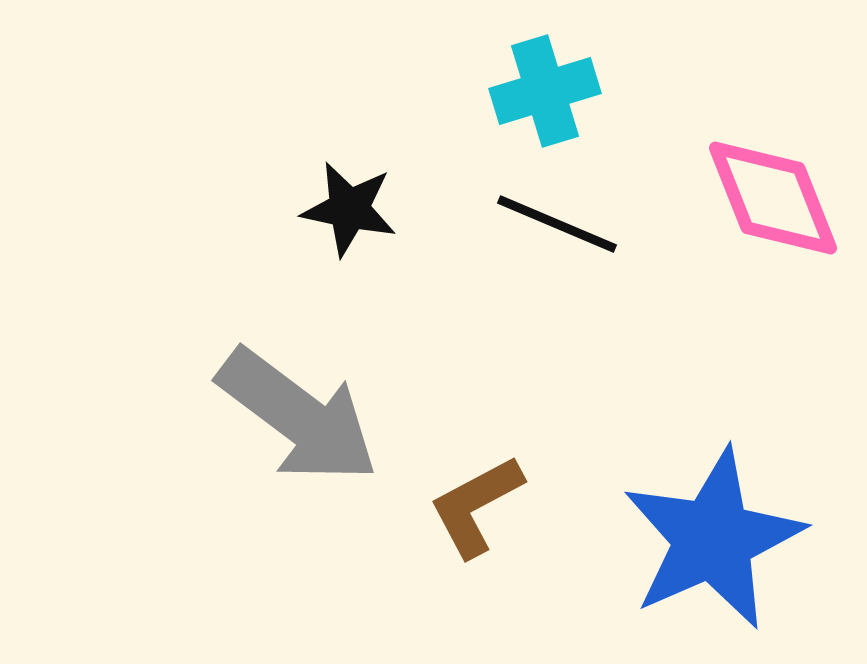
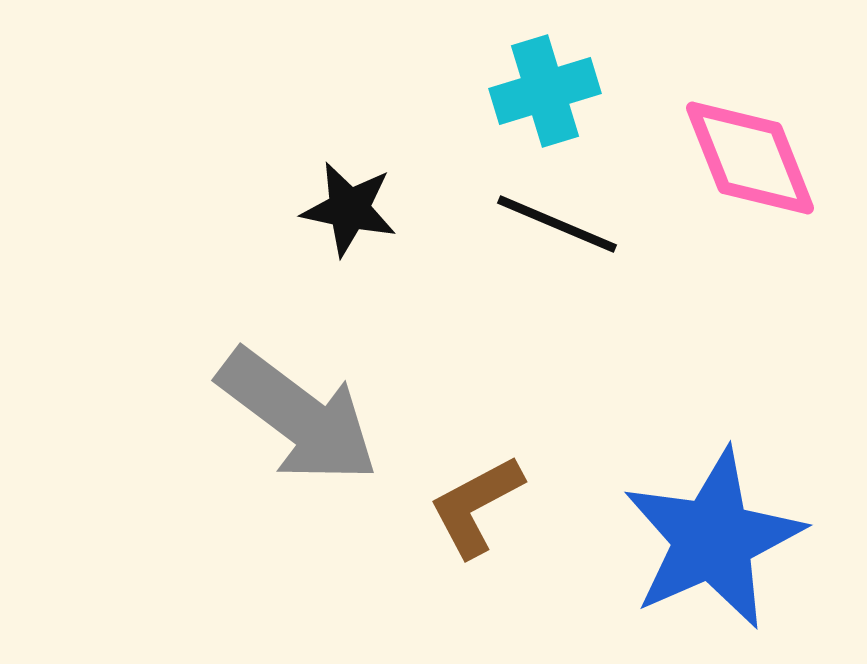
pink diamond: moved 23 px left, 40 px up
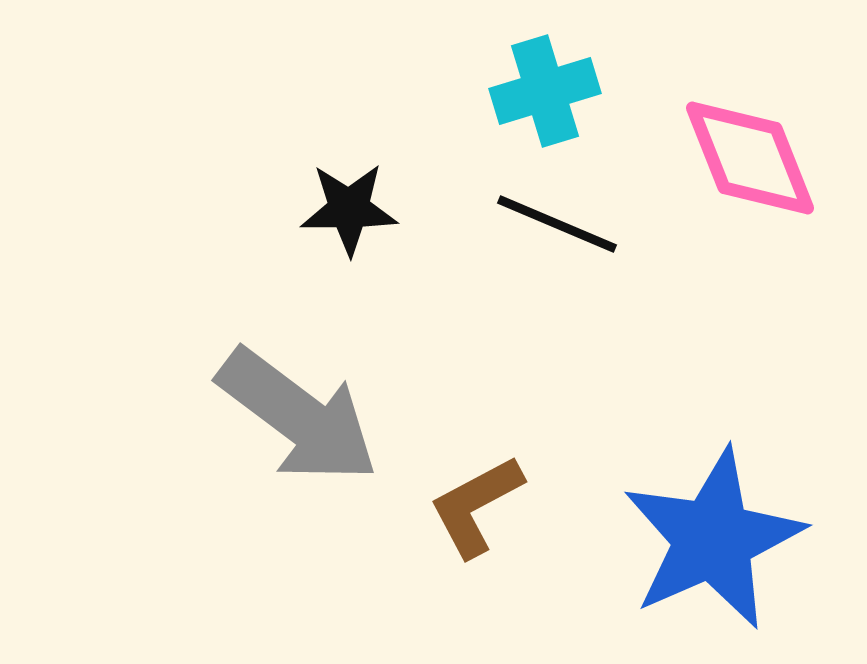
black star: rotated 12 degrees counterclockwise
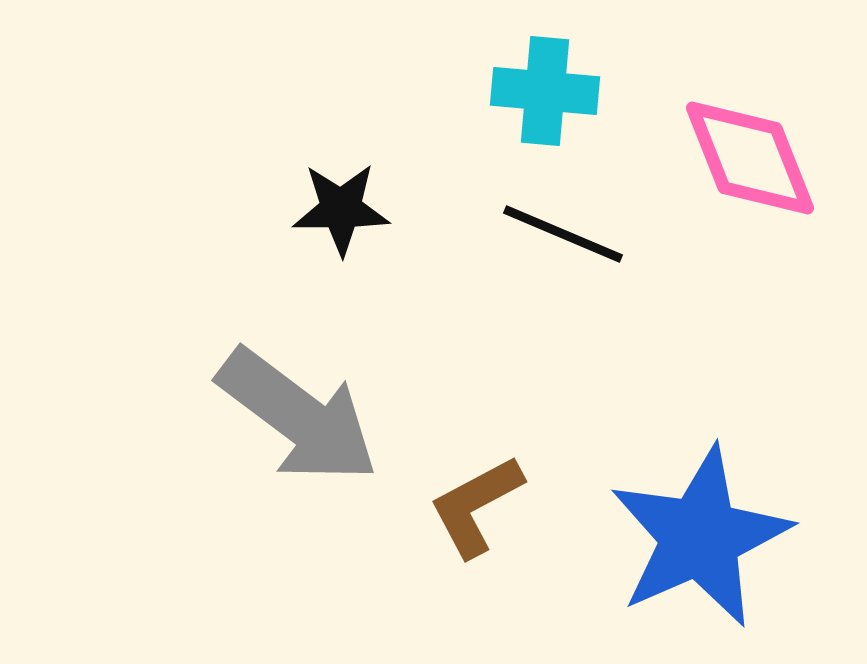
cyan cross: rotated 22 degrees clockwise
black star: moved 8 px left
black line: moved 6 px right, 10 px down
blue star: moved 13 px left, 2 px up
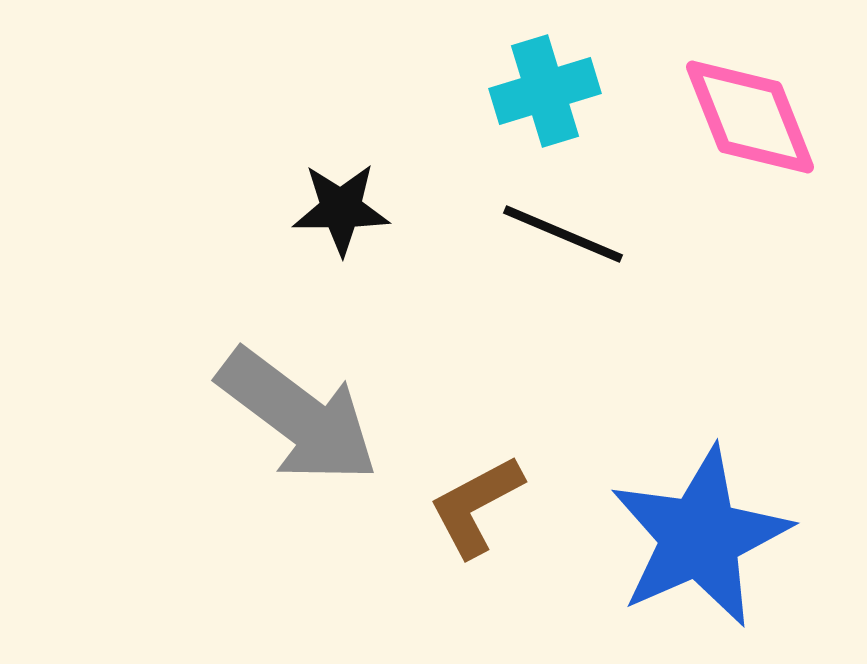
cyan cross: rotated 22 degrees counterclockwise
pink diamond: moved 41 px up
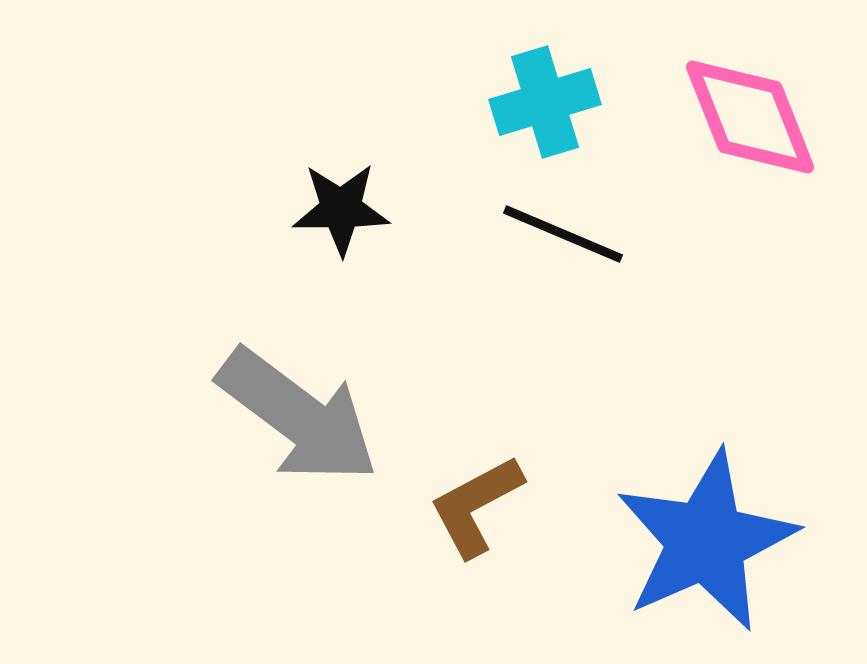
cyan cross: moved 11 px down
blue star: moved 6 px right, 4 px down
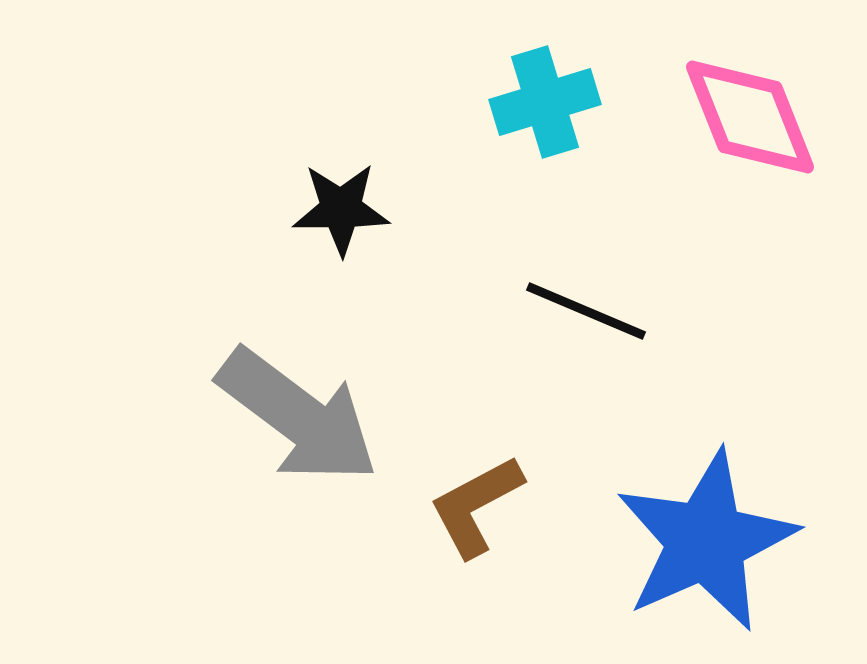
black line: moved 23 px right, 77 px down
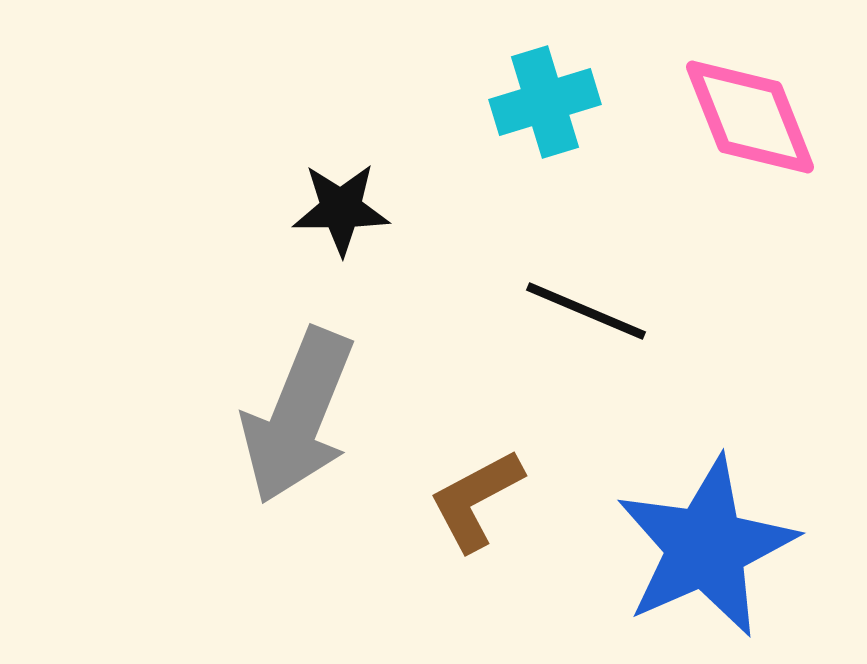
gray arrow: rotated 75 degrees clockwise
brown L-shape: moved 6 px up
blue star: moved 6 px down
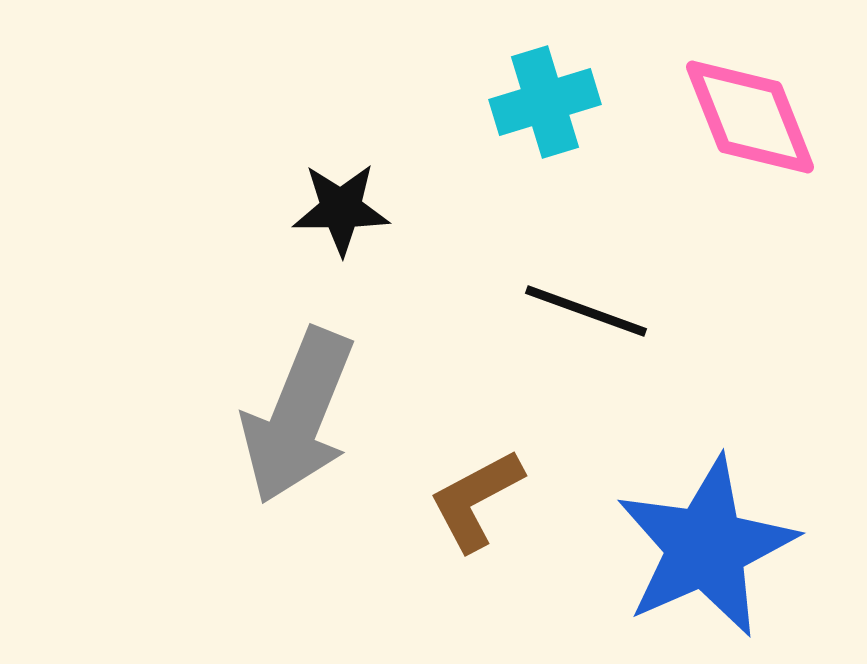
black line: rotated 3 degrees counterclockwise
